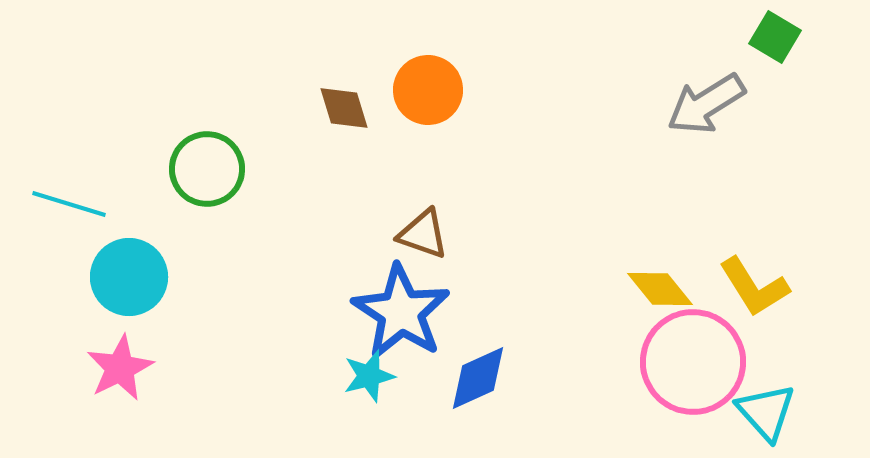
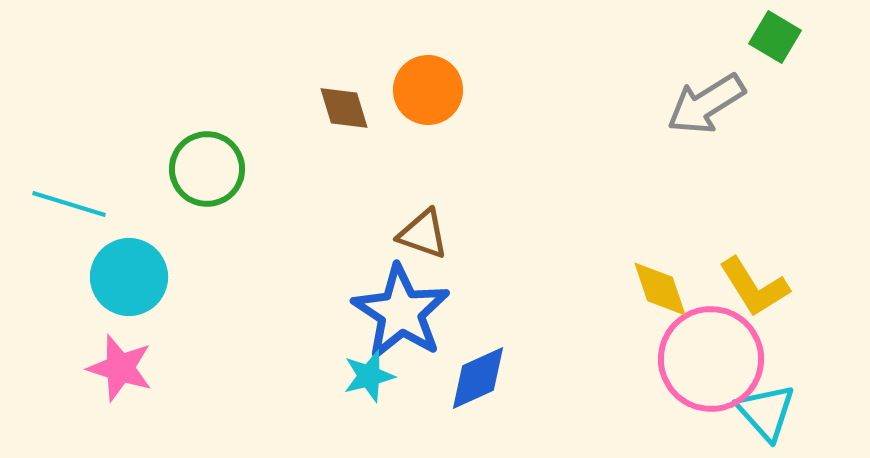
yellow diamond: rotated 20 degrees clockwise
pink circle: moved 18 px right, 3 px up
pink star: rotated 28 degrees counterclockwise
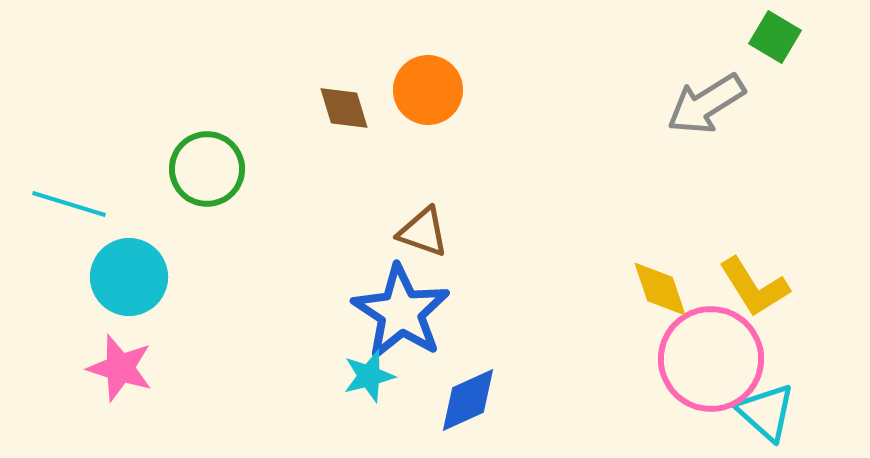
brown triangle: moved 2 px up
blue diamond: moved 10 px left, 22 px down
cyan triangle: rotated 6 degrees counterclockwise
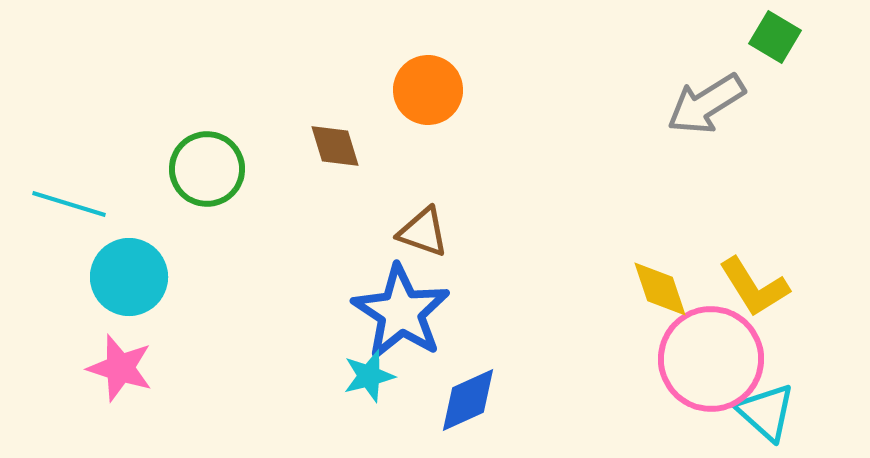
brown diamond: moved 9 px left, 38 px down
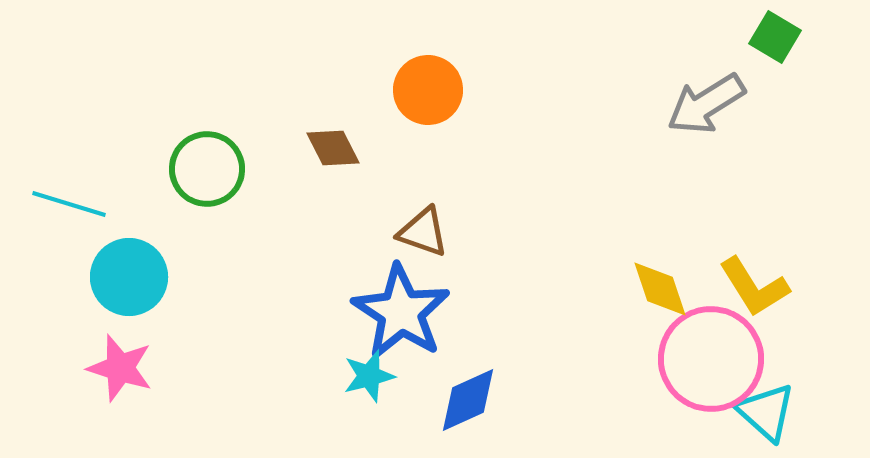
brown diamond: moved 2 px left, 2 px down; rotated 10 degrees counterclockwise
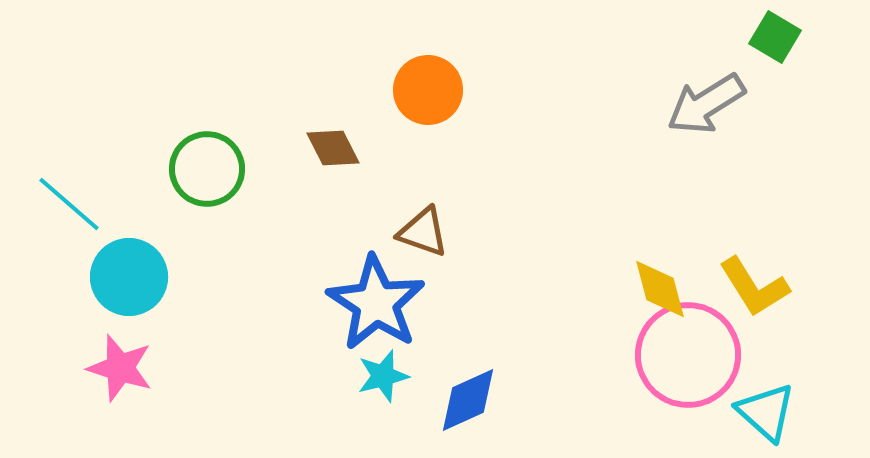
cyan line: rotated 24 degrees clockwise
yellow diamond: rotated 4 degrees clockwise
blue star: moved 25 px left, 9 px up
pink circle: moved 23 px left, 4 px up
cyan star: moved 14 px right
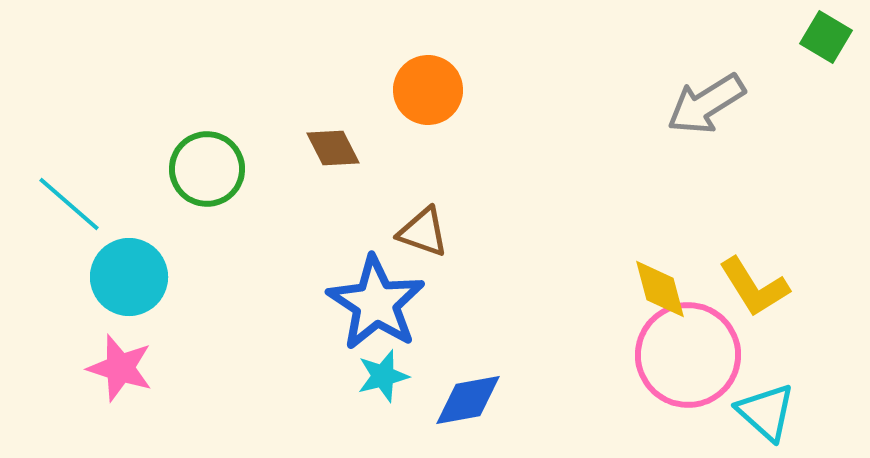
green square: moved 51 px right
blue diamond: rotated 14 degrees clockwise
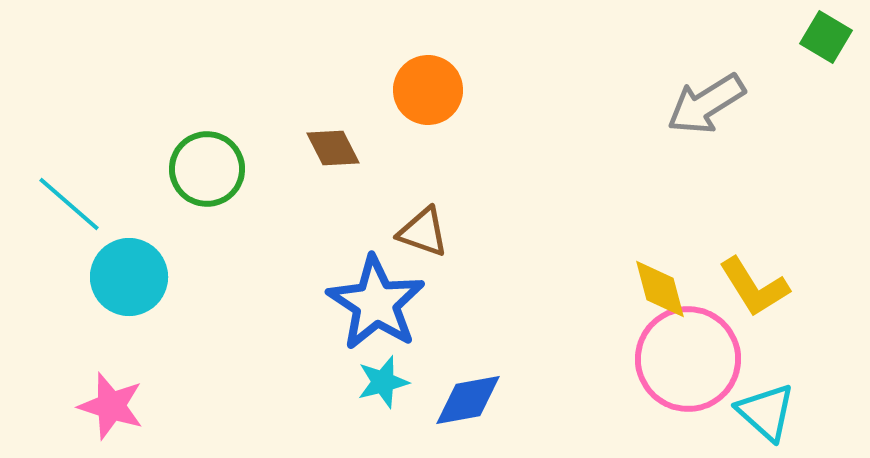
pink circle: moved 4 px down
pink star: moved 9 px left, 38 px down
cyan star: moved 6 px down
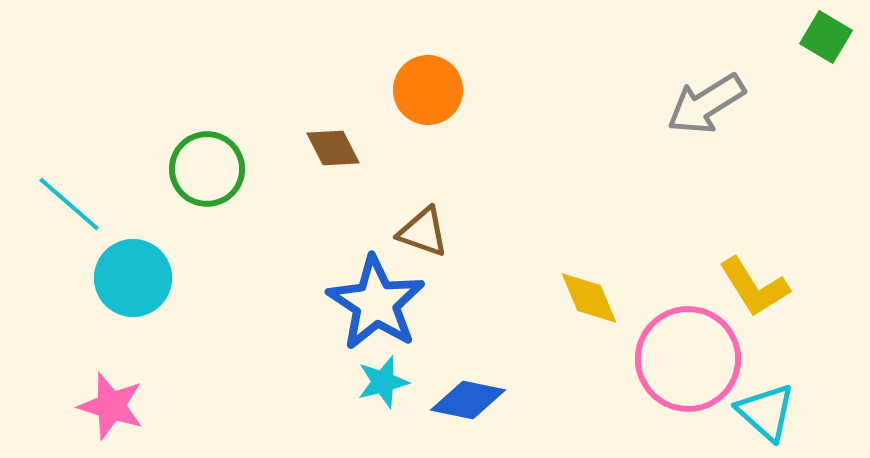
cyan circle: moved 4 px right, 1 px down
yellow diamond: moved 71 px left, 9 px down; rotated 8 degrees counterclockwise
blue diamond: rotated 22 degrees clockwise
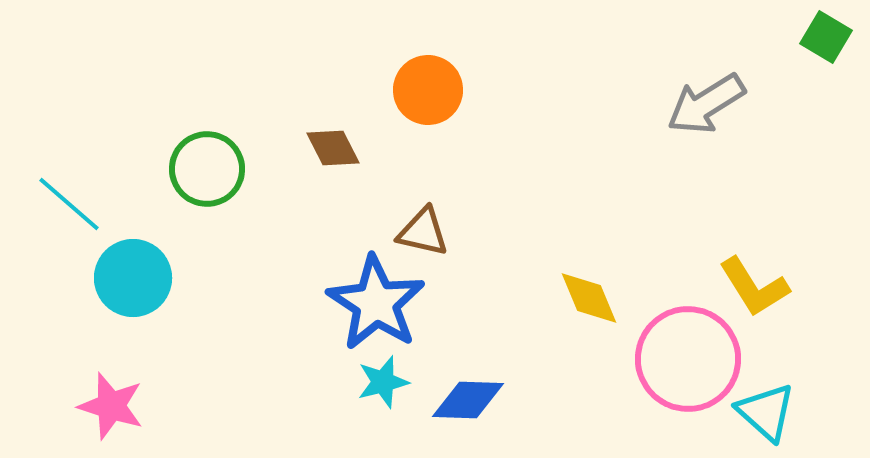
brown triangle: rotated 6 degrees counterclockwise
blue diamond: rotated 10 degrees counterclockwise
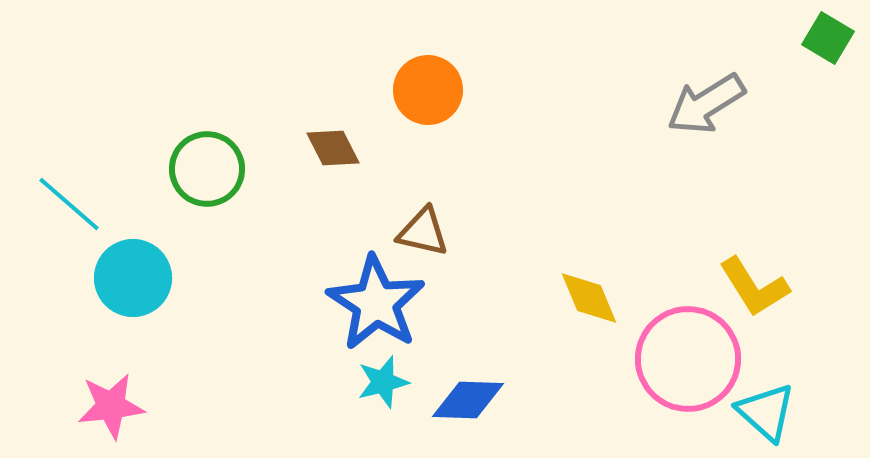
green square: moved 2 px right, 1 px down
pink star: rotated 24 degrees counterclockwise
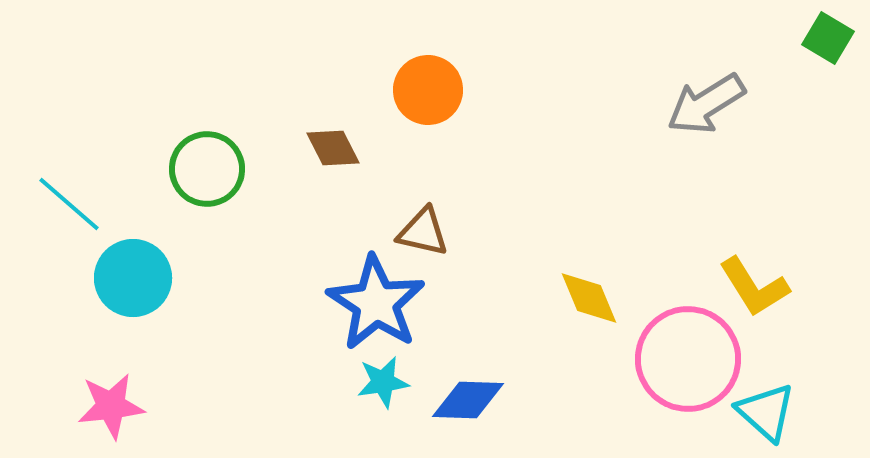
cyan star: rotated 6 degrees clockwise
